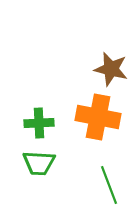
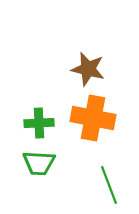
brown star: moved 23 px left
orange cross: moved 5 px left, 1 px down
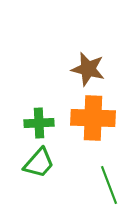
orange cross: rotated 9 degrees counterclockwise
green trapezoid: rotated 52 degrees counterclockwise
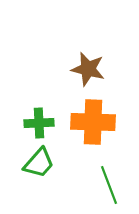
orange cross: moved 4 px down
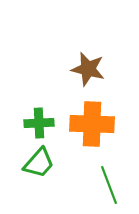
orange cross: moved 1 px left, 2 px down
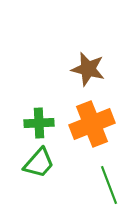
orange cross: rotated 24 degrees counterclockwise
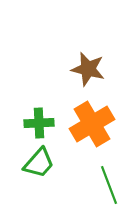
orange cross: rotated 9 degrees counterclockwise
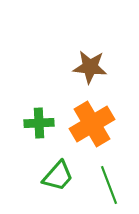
brown star: moved 2 px right, 2 px up; rotated 8 degrees counterclockwise
green trapezoid: moved 19 px right, 13 px down
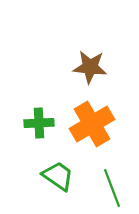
green trapezoid: rotated 96 degrees counterclockwise
green line: moved 3 px right, 3 px down
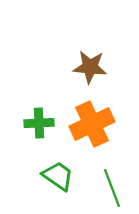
orange cross: rotated 6 degrees clockwise
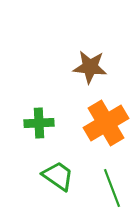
orange cross: moved 14 px right, 1 px up; rotated 6 degrees counterclockwise
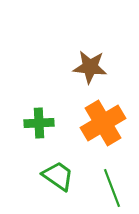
orange cross: moved 3 px left
